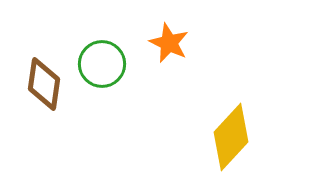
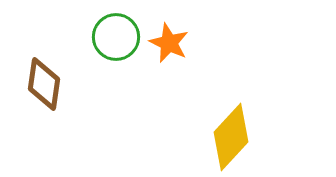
green circle: moved 14 px right, 27 px up
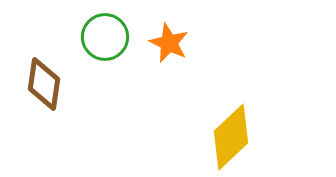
green circle: moved 11 px left
yellow diamond: rotated 4 degrees clockwise
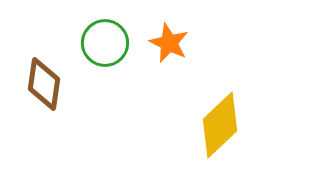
green circle: moved 6 px down
yellow diamond: moved 11 px left, 12 px up
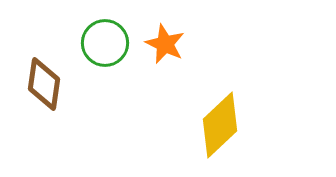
orange star: moved 4 px left, 1 px down
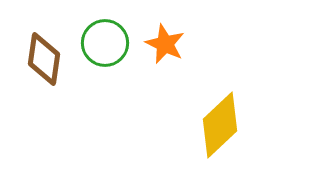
brown diamond: moved 25 px up
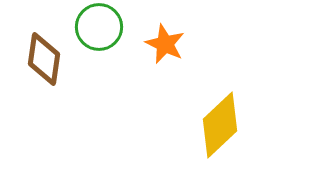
green circle: moved 6 px left, 16 px up
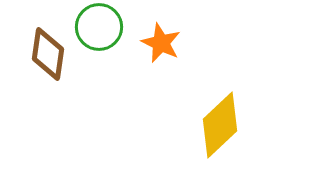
orange star: moved 4 px left, 1 px up
brown diamond: moved 4 px right, 5 px up
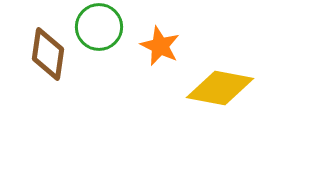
orange star: moved 1 px left, 3 px down
yellow diamond: moved 37 px up; rotated 54 degrees clockwise
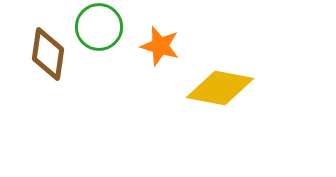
orange star: rotated 9 degrees counterclockwise
